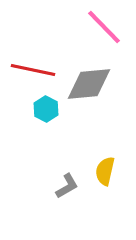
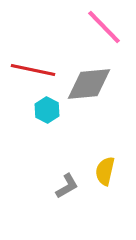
cyan hexagon: moved 1 px right, 1 px down
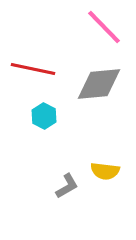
red line: moved 1 px up
gray diamond: moved 10 px right
cyan hexagon: moved 3 px left, 6 px down
yellow semicircle: rotated 96 degrees counterclockwise
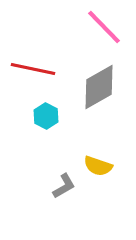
gray diamond: moved 3 px down; rotated 24 degrees counterclockwise
cyan hexagon: moved 2 px right
yellow semicircle: moved 7 px left, 5 px up; rotated 12 degrees clockwise
gray L-shape: moved 3 px left
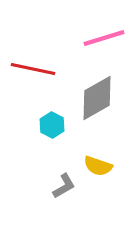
pink line: moved 11 px down; rotated 63 degrees counterclockwise
gray diamond: moved 2 px left, 11 px down
cyan hexagon: moved 6 px right, 9 px down
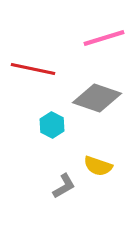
gray diamond: rotated 48 degrees clockwise
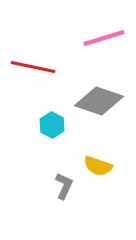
red line: moved 2 px up
gray diamond: moved 2 px right, 3 px down
gray L-shape: rotated 36 degrees counterclockwise
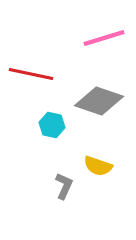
red line: moved 2 px left, 7 px down
cyan hexagon: rotated 15 degrees counterclockwise
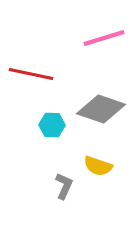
gray diamond: moved 2 px right, 8 px down
cyan hexagon: rotated 10 degrees counterclockwise
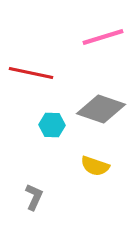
pink line: moved 1 px left, 1 px up
red line: moved 1 px up
yellow semicircle: moved 3 px left
gray L-shape: moved 30 px left, 11 px down
